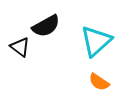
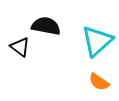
black semicircle: rotated 140 degrees counterclockwise
cyan triangle: moved 1 px right
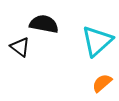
black semicircle: moved 2 px left, 2 px up
orange semicircle: moved 3 px right, 1 px down; rotated 105 degrees clockwise
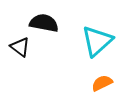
black semicircle: moved 1 px up
orange semicircle: rotated 15 degrees clockwise
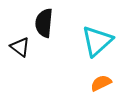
black semicircle: rotated 96 degrees counterclockwise
orange semicircle: moved 1 px left
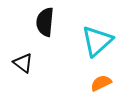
black semicircle: moved 1 px right, 1 px up
black triangle: moved 3 px right, 16 px down
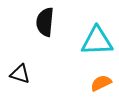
cyan triangle: rotated 40 degrees clockwise
black triangle: moved 3 px left, 11 px down; rotated 20 degrees counterclockwise
